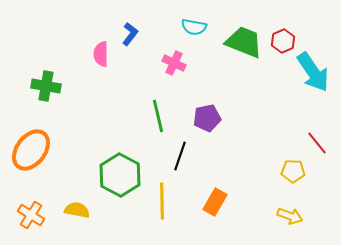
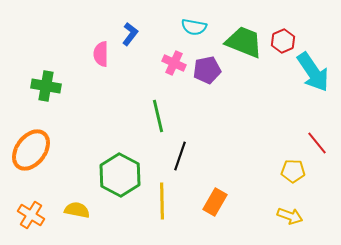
purple pentagon: moved 48 px up
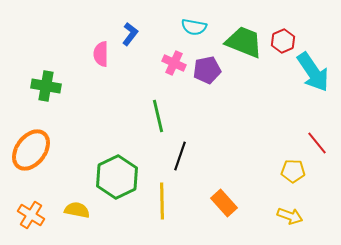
green hexagon: moved 3 px left, 2 px down; rotated 6 degrees clockwise
orange rectangle: moved 9 px right, 1 px down; rotated 72 degrees counterclockwise
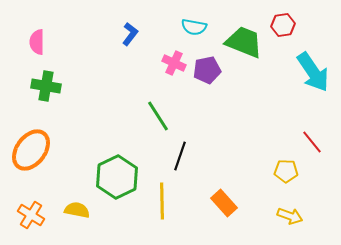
red hexagon: moved 16 px up; rotated 15 degrees clockwise
pink semicircle: moved 64 px left, 12 px up
green line: rotated 20 degrees counterclockwise
red line: moved 5 px left, 1 px up
yellow pentagon: moved 7 px left
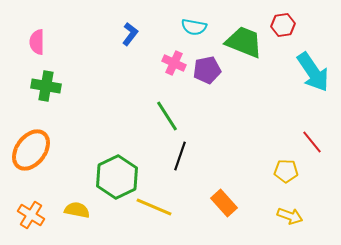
green line: moved 9 px right
yellow line: moved 8 px left, 6 px down; rotated 66 degrees counterclockwise
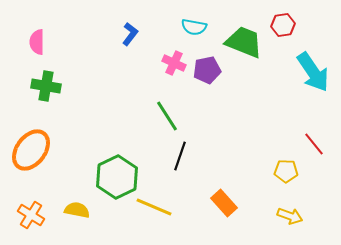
red line: moved 2 px right, 2 px down
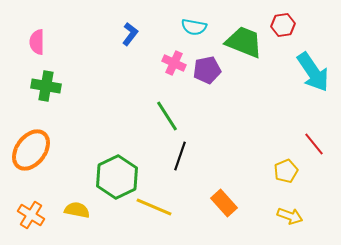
yellow pentagon: rotated 25 degrees counterclockwise
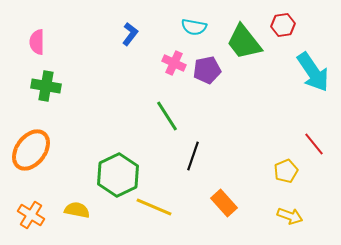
green trapezoid: rotated 150 degrees counterclockwise
black line: moved 13 px right
green hexagon: moved 1 px right, 2 px up
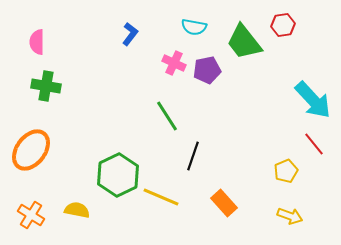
cyan arrow: moved 28 px down; rotated 9 degrees counterclockwise
yellow line: moved 7 px right, 10 px up
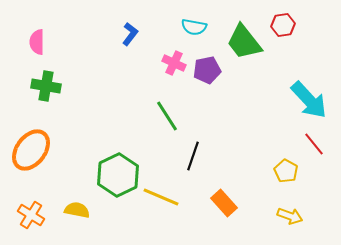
cyan arrow: moved 4 px left
yellow pentagon: rotated 20 degrees counterclockwise
